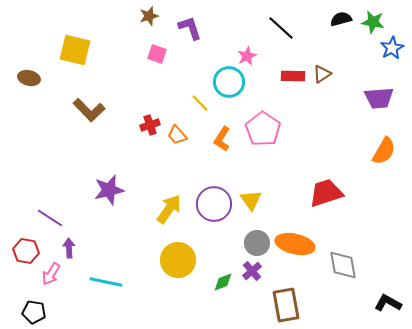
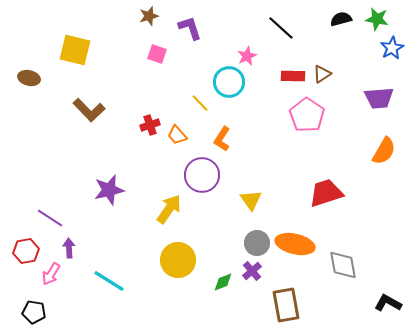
green star: moved 4 px right, 3 px up
pink pentagon: moved 44 px right, 14 px up
purple circle: moved 12 px left, 29 px up
red hexagon: rotated 20 degrees counterclockwise
cyan line: moved 3 px right, 1 px up; rotated 20 degrees clockwise
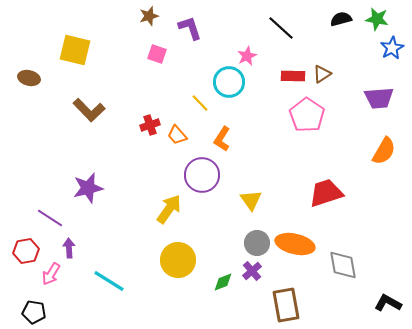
purple star: moved 21 px left, 2 px up
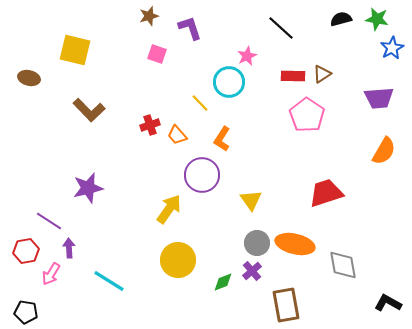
purple line: moved 1 px left, 3 px down
black pentagon: moved 8 px left
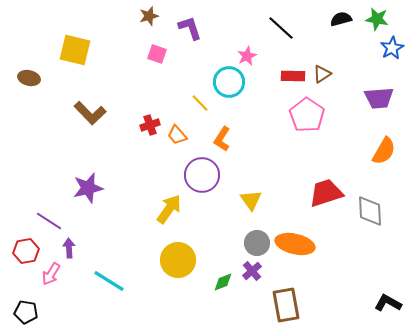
brown L-shape: moved 1 px right, 3 px down
gray diamond: moved 27 px right, 54 px up; rotated 8 degrees clockwise
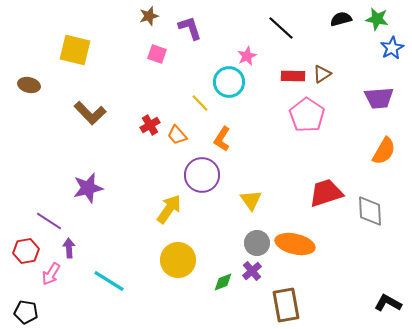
brown ellipse: moved 7 px down
red cross: rotated 12 degrees counterclockwise
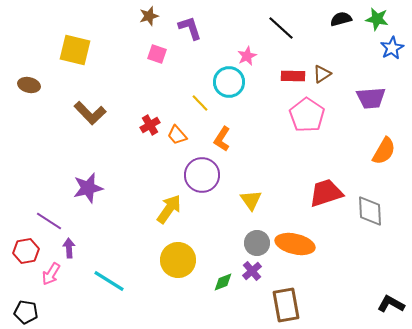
purple trapezoid: moved 8 px left
black L-shape: moved 3 px right, 1 px down
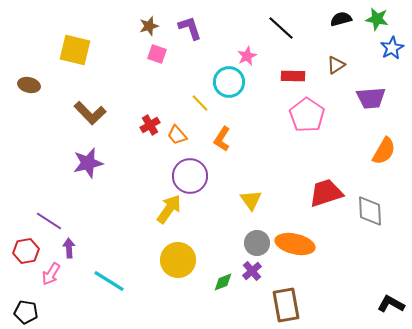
brown star: moved 10 px down
brown triangle: moved 14 px right, 9 px up
purple circle: moved 12 px left, 1 px down
purple star: moved 25 px up
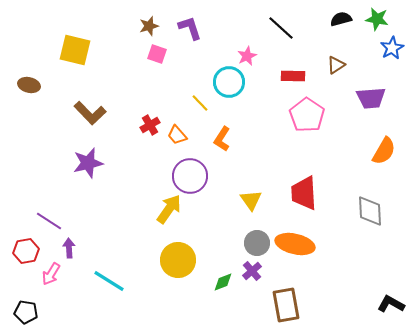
red trapezoid: moved 22 px left; rotated 75 degrees counterclockwise
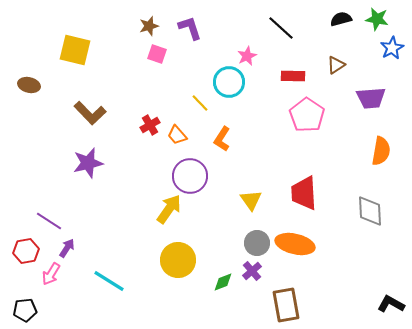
orange semicircle: moved 3 px left; rotated 20 degrees counterclockwise
purple arrow: moved 2 px left; rotated 36 degrees clockwise
black pentagon: moved 1 px left, 2 px up; rotated 15 degrees counterclockwise
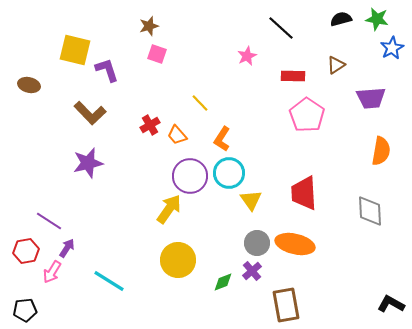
purple L-shape: moved 83 px left, 42 px down
cyan circle: moved 91 px down
pink arrow: moved 1 px right, 2 px up
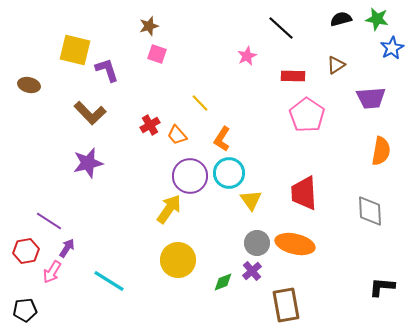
black L-shape: moved 9 px left, 17 px up; rotated 24 degrees counterclockwise
